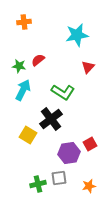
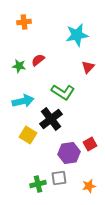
cyan arrow: moved 11 px down; rotated 50 degrees clockwise
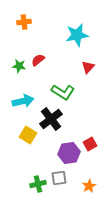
orange star: rotated 16 degrees counterclockwise
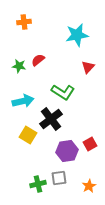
purple hexagon: moved 2 px left, 2 px up
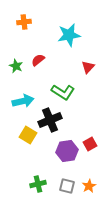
cyan star: moved 8 px left
green star: moved 3 px left; rotated 16 degrees clockwise
black cross: moved 1 px left, 1 px down; rotated 15 degrees clockwise
gray square: moved 8 px right, 8 px down; rotated 21 degrees clockwise
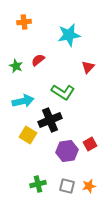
orange star: rotated 16 degrees clockwise
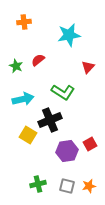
cyan arrow: moved 2 px up
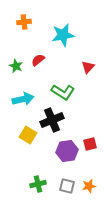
cyan star: moved 6 px left
black cross: moved 2 px right
red square: rotated 16 degrees clockwise
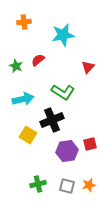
orange star: moved 1 px up
